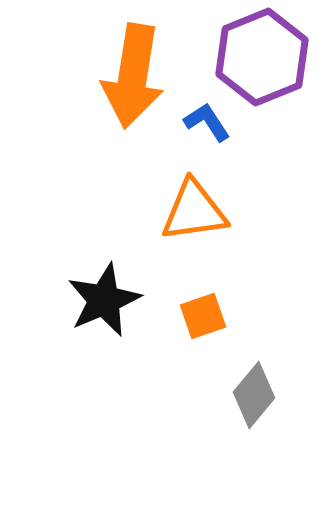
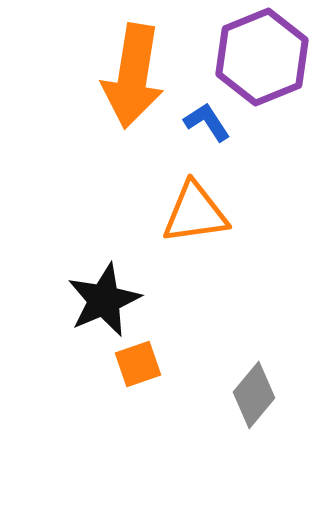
orange triangle: moved 1 px right, 2 px down
orange square: moved 65 px left, 48 px down
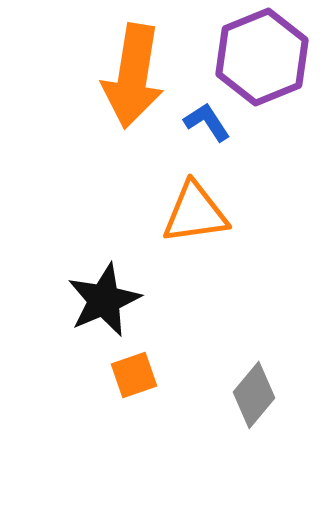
orange square: moved 4 px left, 11 px down
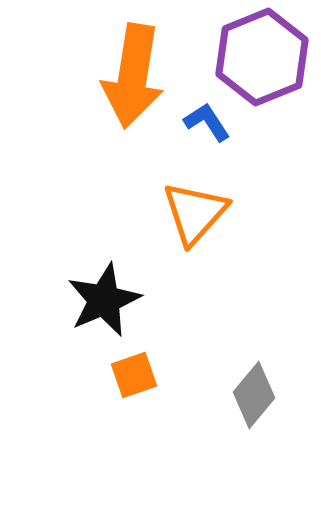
orange triangle: rotated 40 degrees counterclockwise
